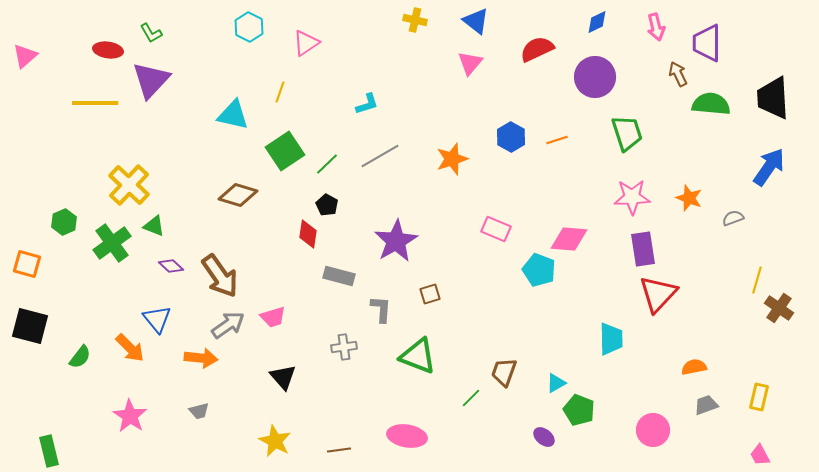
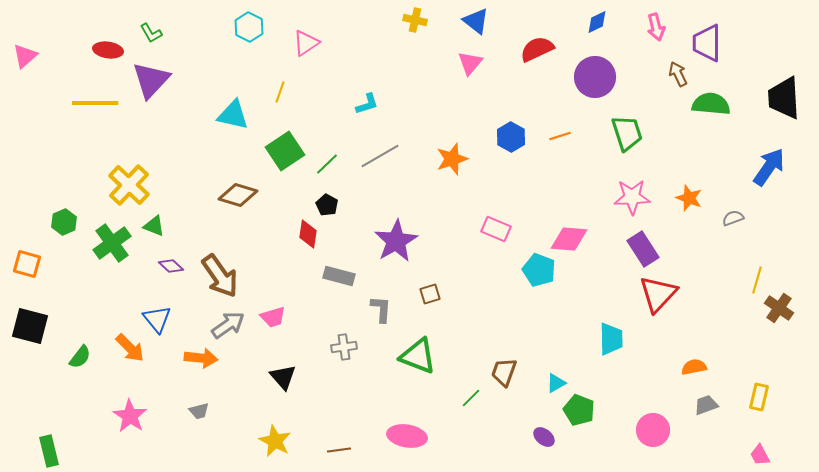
black trapezoid at (773, 98): moved 11 px right
orange line at (557, 140): moved 3 px right, 4 px up
purple rectangle at (643, 249): rotated 24 degrees counterclockwise
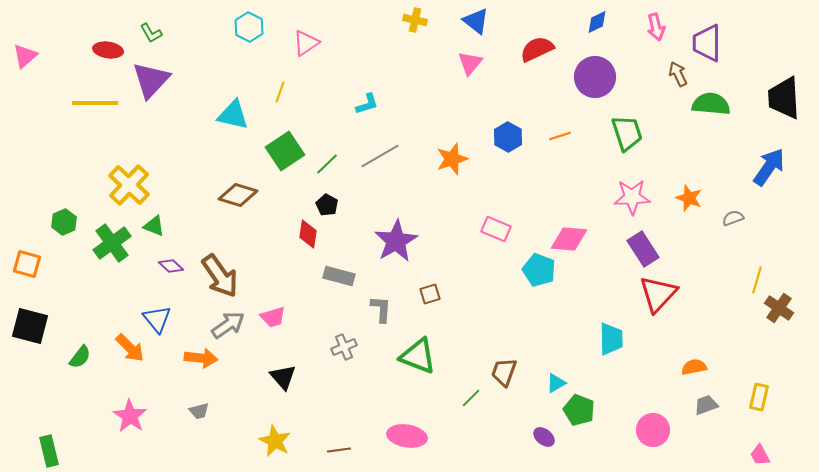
blue hexagon at (511, 137): moved 3 px left
gray cross at (344, 347): rotated 15 degrees counterclockwise
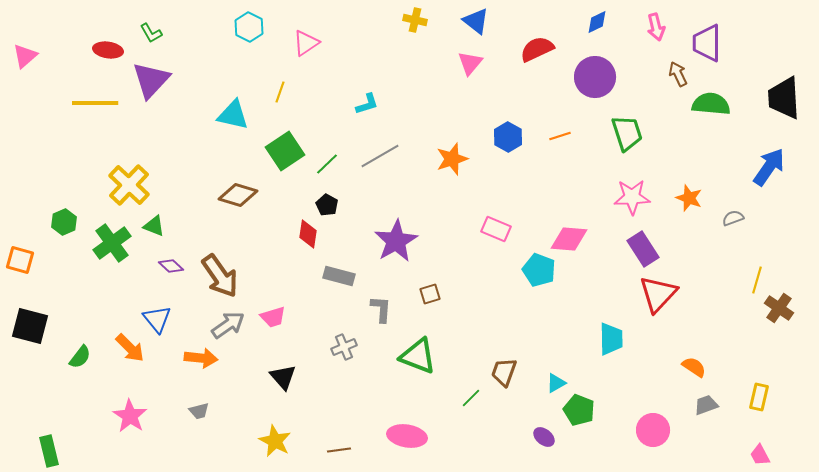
orange square at (27, 264): moved 7 px left, 4 px up
orange semicircle at (694, 367): rotated 45 degrees clockwise
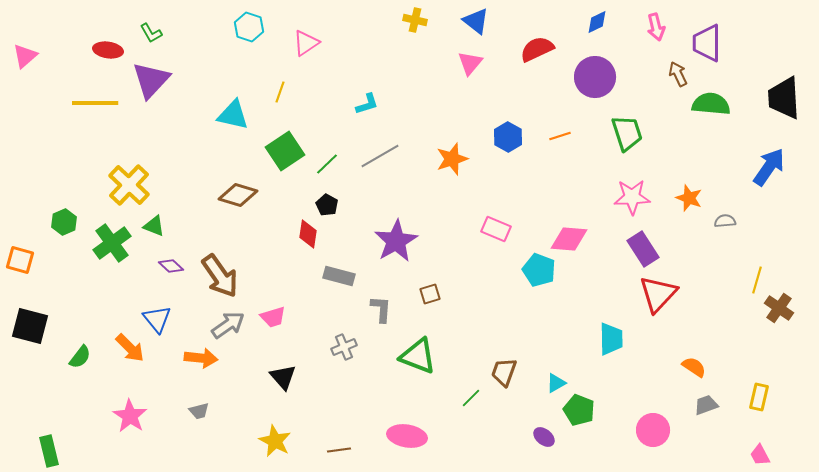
cyan hexagon at (249, 27): rotated 8 degrees counterclockwise
gray semicircle at (733, 218): moved 8 px left, 3 px down; rotated 15 degrees clockwise
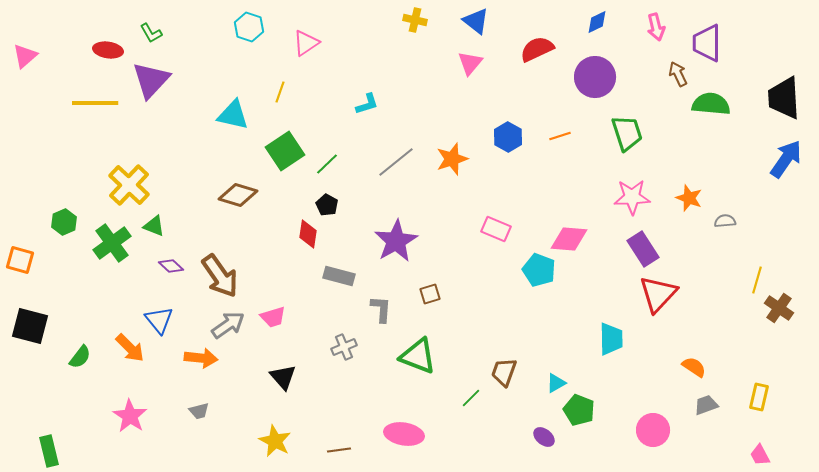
gray line at (380, 156): moved 16 px right, 6 px down; rotated 9 degrees counterclockwise
blue arrow at (769, 167): moved 17 px right, 8 px up
blue triangle at (157, 319): moved 2 px right, 1 px down
pink ellipse at (407, 436): moved 3 px left, 2 px up
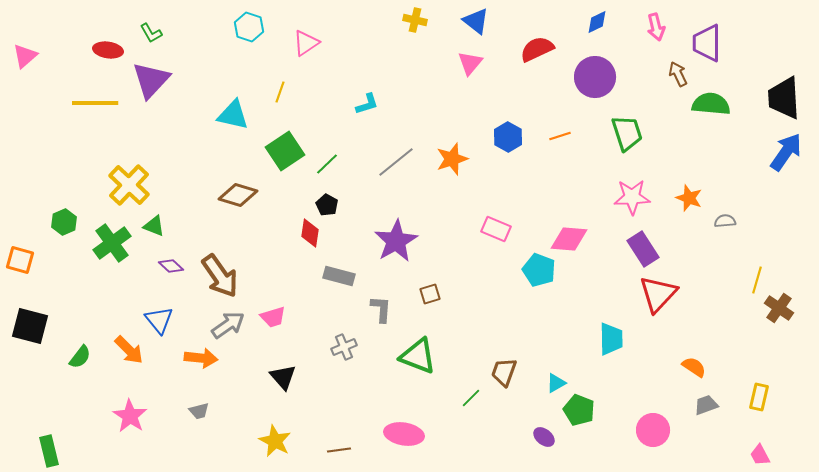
blue arrow at (786, 159): moved 7 px up
red diamond at (308, 234): moved 2 px right, 1 px up
orange arrow at (130, 348): moved 1 px left, 2 px down
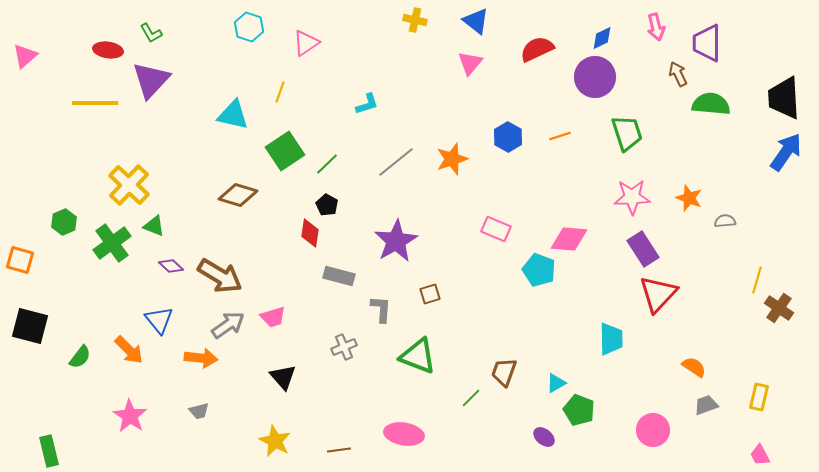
blue diamond at (597, 22): moved 5 px right, 16 px down
brown arrow at (220, 276): rotated 24 degrees counterclockwise
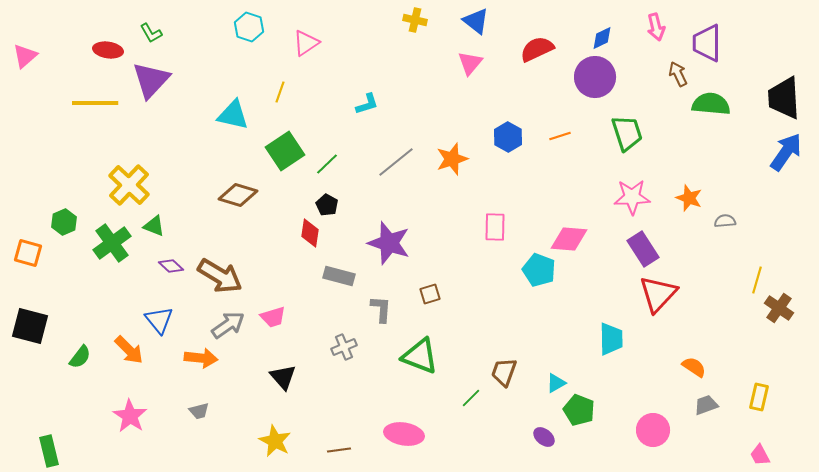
pink rectangle at (496, 229): moved 1 px left, 2 px up; rotated 68 degrees clockwise
purple star at (396, 241): moved 7 px left, 2 px down; rotated 24 degrees counterclockwise
orange square at (20, 260): moved 8 px right, 7 px up
green triangle at (418, 356): moved 2 px right
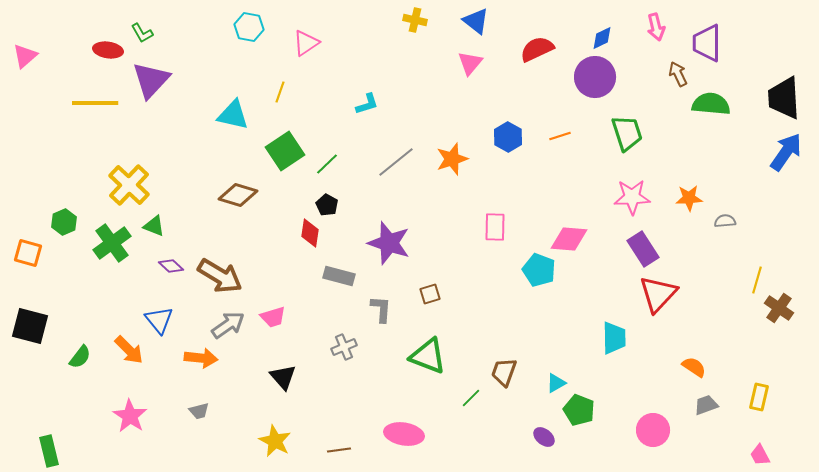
cyan hexagon at (249, 27): rotated 8 degrees counterclockwise
green L-shape at (151, 33): moved 9 px left
orange star at (689, 198): rotated 24 degrees counterclockwise
cyan trapezoid at (611, 339): moved 3 px right, 1 px up
green triangle at (420, 356): moved 8 px right
